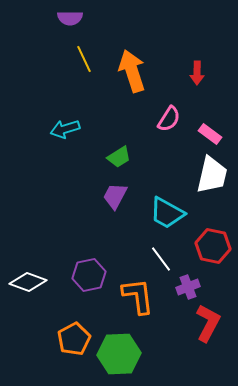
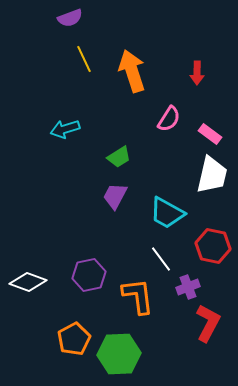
purple semicircle: rotated 20 degrees counterclockwise
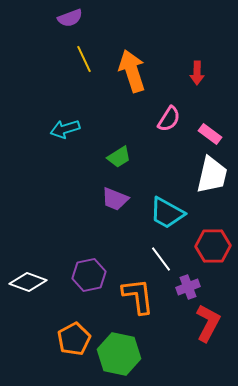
purple trapezoid: moved 3 px down; rotated 96 degrees counterclockwise
red hexagon: rotated 12 degrees counterclockwise
green hexagon: rotated 15 degrees clockwise
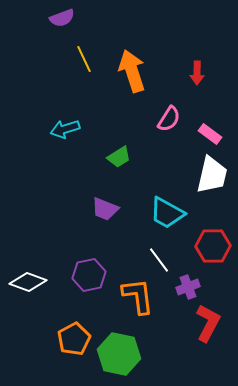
purple semicircle: moved 8 px left
purple trapezoid: moved 10 px left, 10 px down
white line: moved 2 px left, 1 px down
